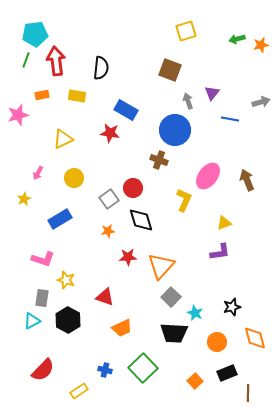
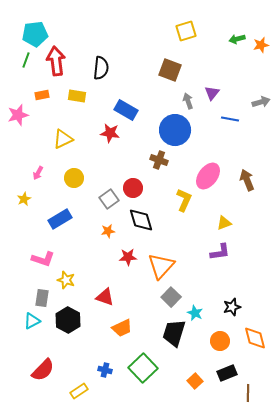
black trapezoid at (174, 333): rotated 104 degrees clockwise
orange circle at (217, 342): moved 3 px right, 1 px up
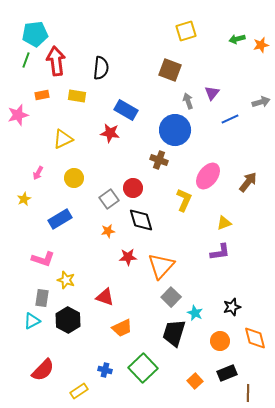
blue line at (230, 119): rotated 36 degrees counterclockwise
brown arrow at (247, 180): moved 1 px right, 2 px down; rotated 60 degrees clockwise
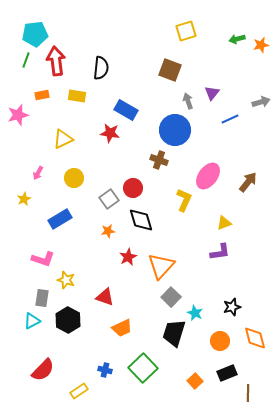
red star at (128, 257): rotated 24 degrees counterclockwise
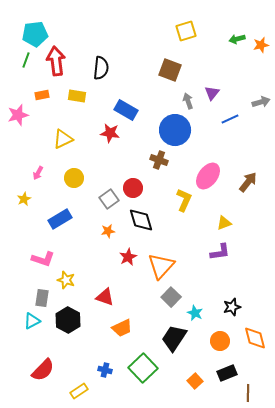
black trapezoid at (174, 333): moved 5 px down; rotated 16 degrees clockwise
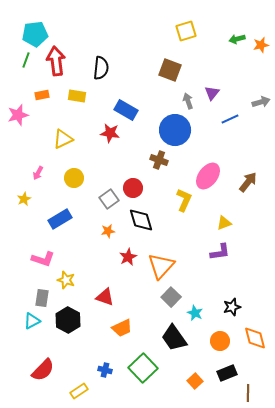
black trapezoid at (174, 338): rotated 68 degrees counterclockwise
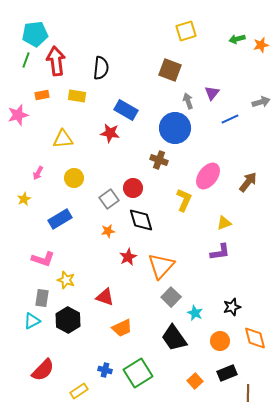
blue circle at (175, 130): moved 2 px up
yellow triangle at (63, 139): rotated 20 degrees clockwise
green square at (143, 368): moved 5 px left, 5 px down; rotated 12 degrees clockwise
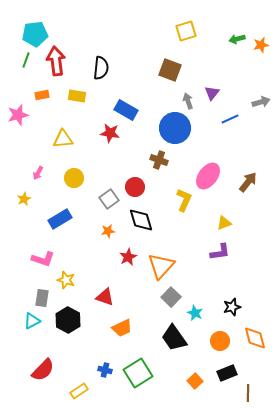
red circle at (133, 188): moved 2 px right, 1 px up
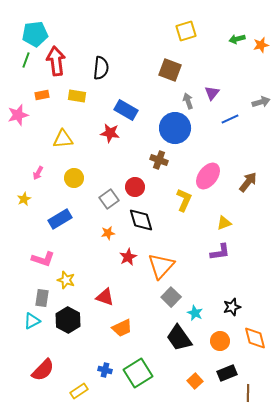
orange star at (108, 231): moved 2 px down
black trapezoid at (174, 338): moved 5 px right
